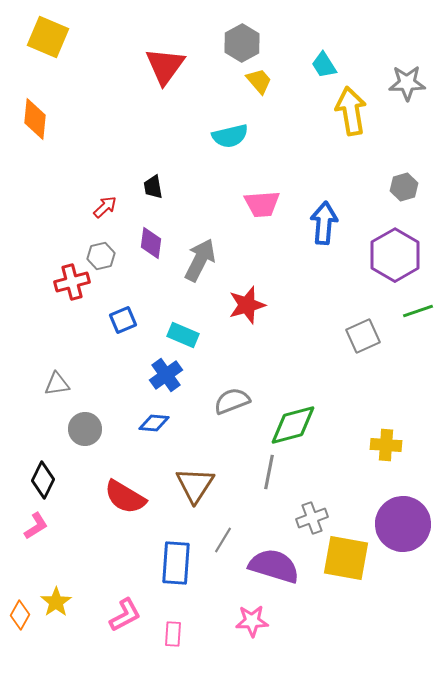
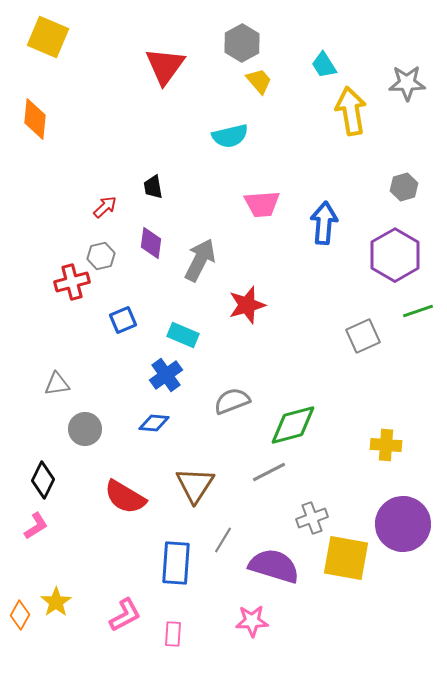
gray line at (269, 472): rotated 52 degrees clockwise
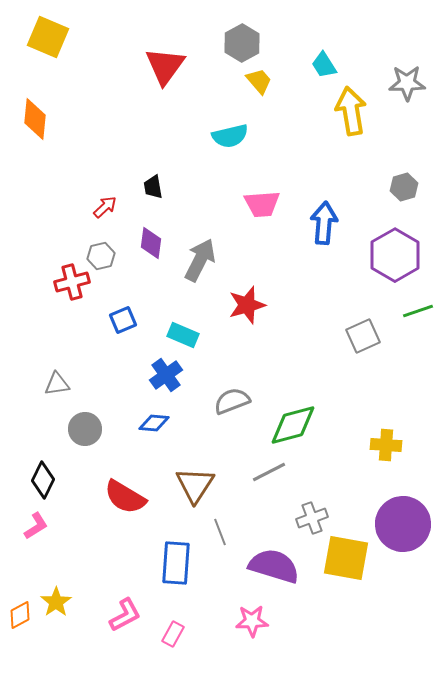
gray line at (223, 540): moved 3 px left, 8 px up; rotated 52 degrees counterclockwise
orange diamond at (20, 615): rotated 32 degrees clockwise
pink rectangle at (173, 634): rotated 25 degrees clockwise
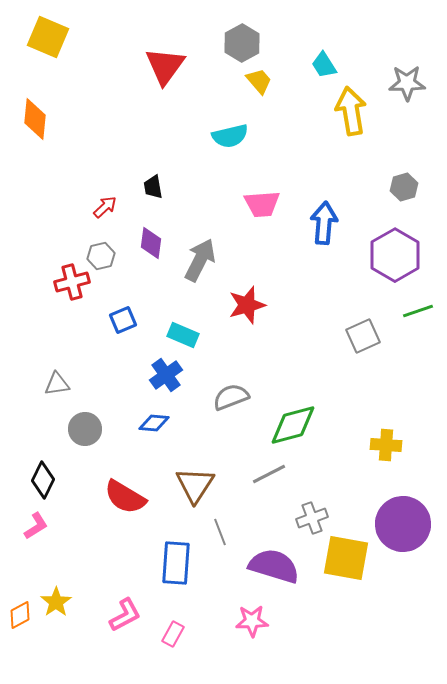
gray semicircle at (232, 401): moved 1 px left, 4 px up
gray line at (269, 472): moved 2 px down
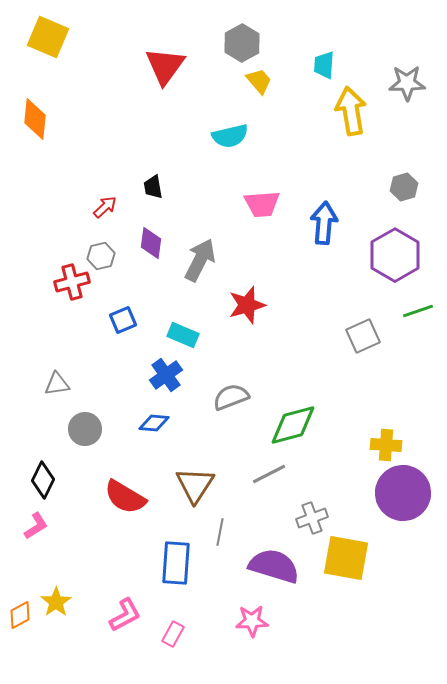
cyan trapezoid at (324, 65): rotated 36 degrees clockwise
purple circle at (403, 524): moved 31 px up
gray line at (220, 532): rotated 32 degrees clockwise
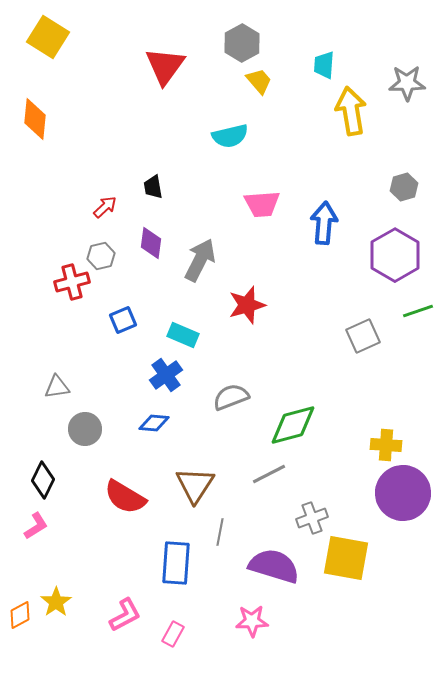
yellow square at (48, 37): rotated 9 degrees clockwise
gray triangle at (57, 384): moved 3 px down
